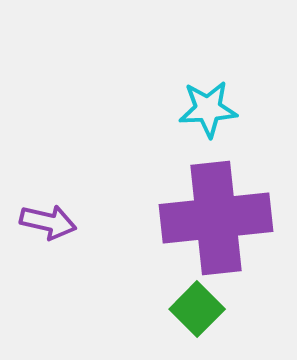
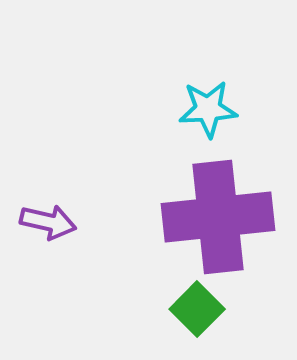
purple cross: moved 2 px right, 1 px up
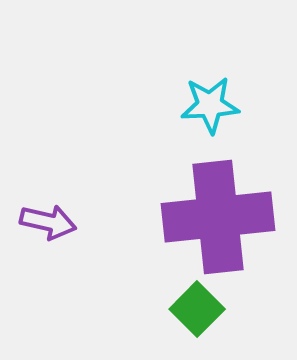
cyan star: moved 2 px right, 4 px up
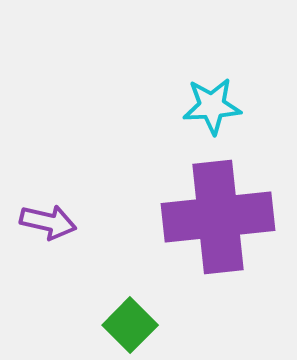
cyan star: moved 2 px right, 1 px down
green square: moved 67 px left, 16 px down
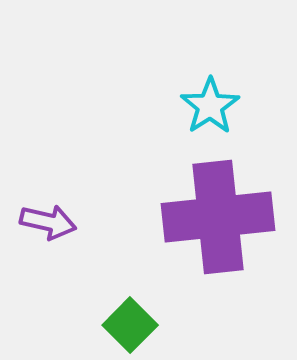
cyan star: moved 2 px left; rotated 30 degrees counterclockwise
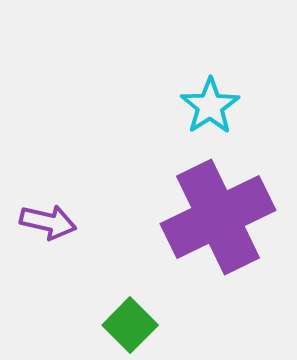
purple cross: rotated 20 degrees counterclockwise
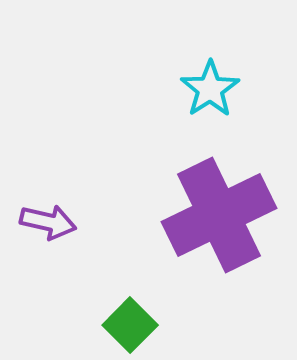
cyan star: moved 17 px up
purple cross: moved 1 px right, 2 px up
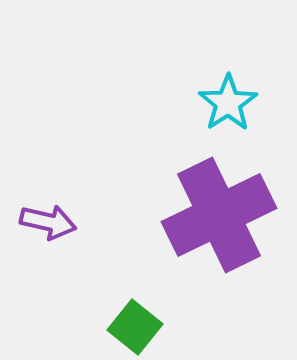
cyan star: moved 18 px right, 14 px down
green square: moved 5 px right, 2 px down; rotated 6 degrees counterclockwise
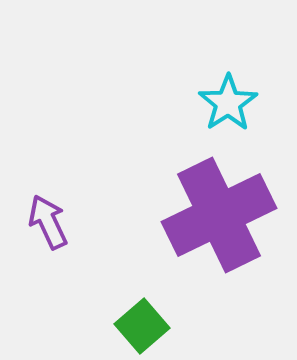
purple arrow: rotated 128 degrees counterclockwise
green square: moved 7 px right, 1 px up; rotated 10 degrees clockwise
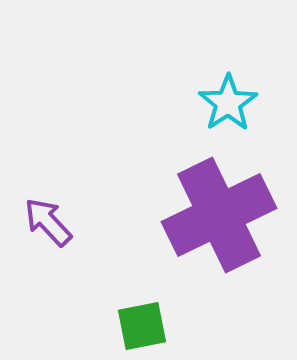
purple arrow: rotated 18 degrees counterclockwise
green square: rotated 30 degrees clockwise
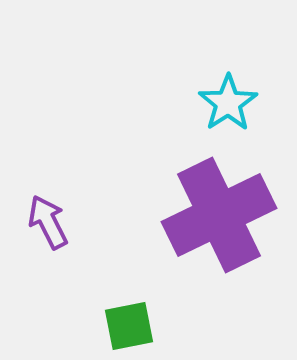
purple arrow: rotated 16 degrees clockwise
green square: moved 13 px left
